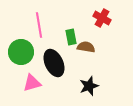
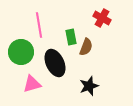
brown semicircle: rotated 102 degrees clockwise
black ellipse: moved 1 px right
pink triangle: moved 1 px down
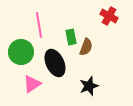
red cross: moved 7 px right, 2 px up
pink triangle: rotated 18 degrees counterclockwise
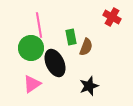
red cross: moved 3 px right, 1 px down
green circle: moved 10 px right, 4 px up
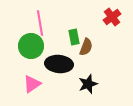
red cross: rotated 24 degrees clockwise
pink line: moved 1 px right, 2 px up
green rectangle: moved 3 px right
green circle: moved 2 px up
black ellipse: moved 4 px right, 1 px down; rotated 60 degrees counterclockwise
black star: moved 1 px left, 2 px up
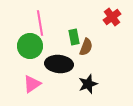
green circle: moved 1 px left
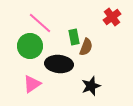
pink line: rotated 40 degrees counterclockwise
black star: moved 3 px right, 2 px down
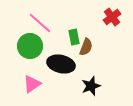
black ellipse: moved 2 px right; rotated 8 degrees clockwise
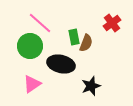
red cross: moved 6 px down
brown semicircle: moved 4 px up
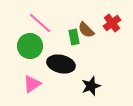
brown semicircle: moved 13 px up; rotated 114 degrees clockwise
